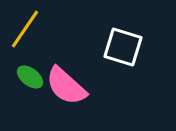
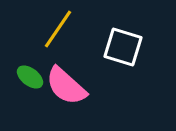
yellow line: moved 33 px right
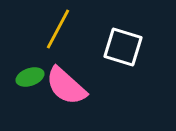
yellow line: rotated 6 degrees counterclockwise
green ellipse: rotated 56 degrees counterclockwise
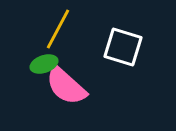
green ellipse: moved 14 px right, 13 px up
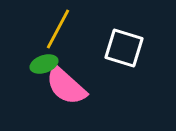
white square: moved 1 px right, 1 px down
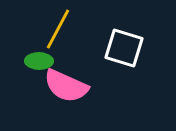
green ellipse: moved 5 px left, 3 px up; rotated 20 degrees clockwise
pink semicircle: rotated 18 degrees counterclockwise
